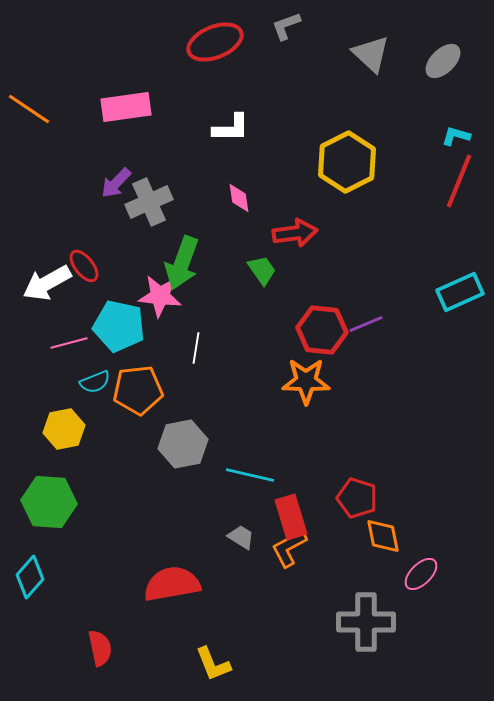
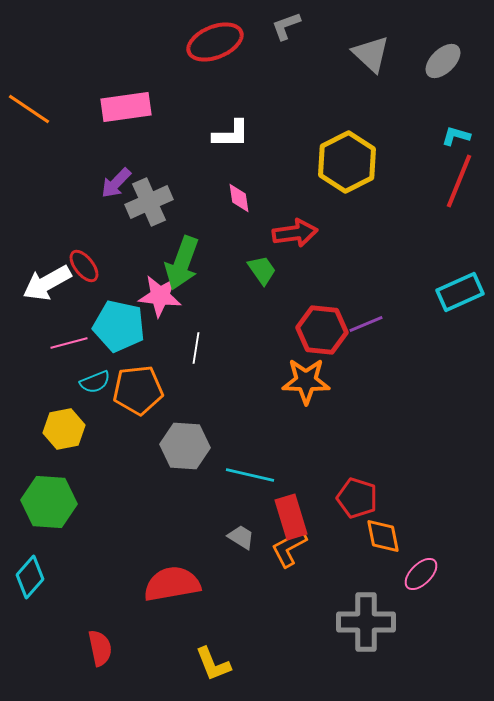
white L-shape at (231, 128): moved 6 px down
gray hexagon at (183, 444): moved 2 px right, 2 px down; rotated 15 degrees clockwise
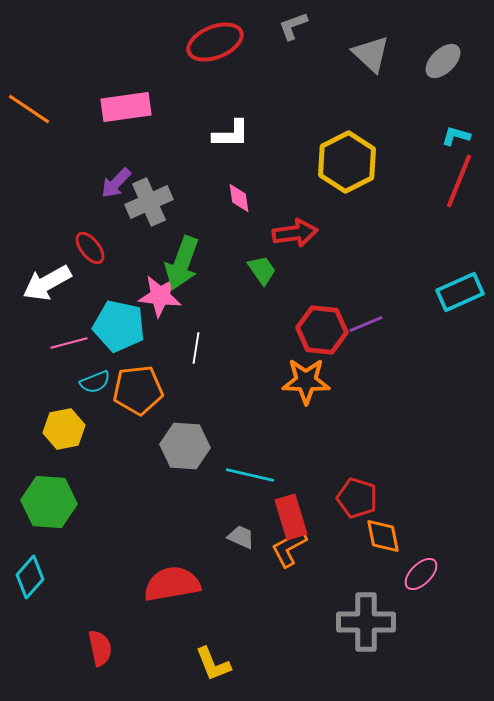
gray L-shape at (286, 26): moved 7 px right
red ellipse at (84, 266): moved 6 px right, 18 px up
gray trapezoid at (241, 537): rotated 8 degrees counterclockwise
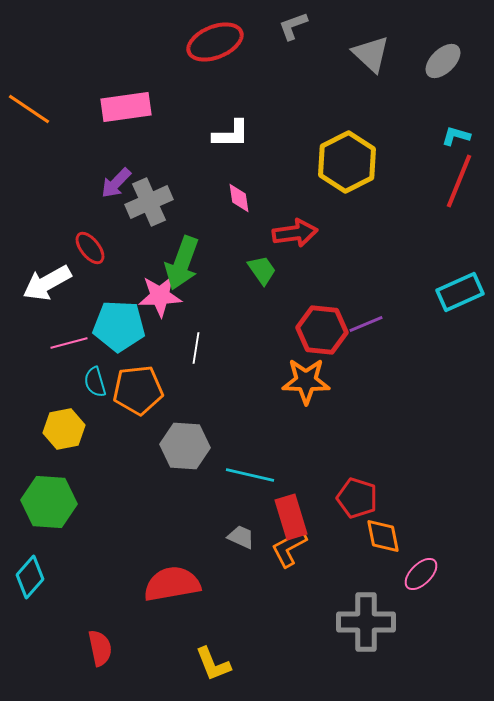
pink star at (160, 296): rotated 9 degrees counterclockwise
cyan pentagon at (119, 326): rotated 9 degrees counterclockwise
cyan semicircle at (95, 382): rotated 96 degrees clockwise
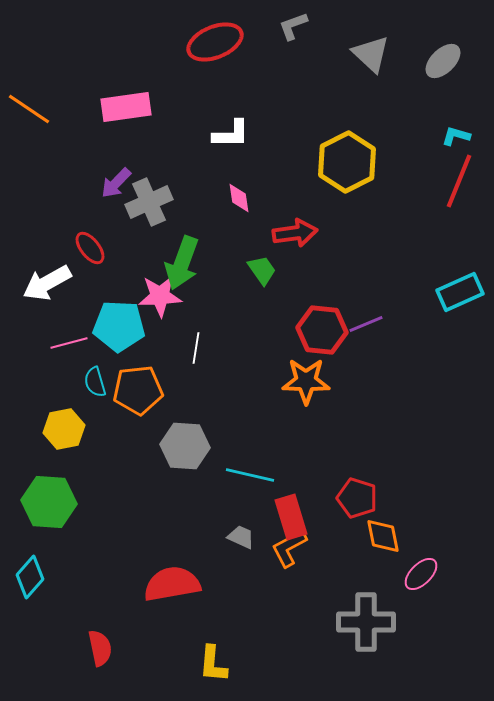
yellow L-shape at (213, 664): rotated 27 degrees clockwise
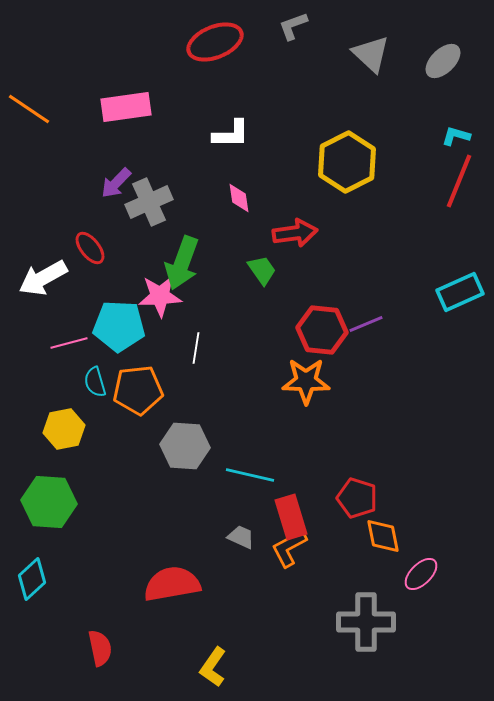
white arrow at (47, 283): moved 4 px left, 5 px up
cyan diamond at (30, 577): moved 2 px right, 2 px down; rotated 6 degrees clockwise
yellow L-shape at (213, 664): moved 3 px down; rotated 30 degrees clockwise
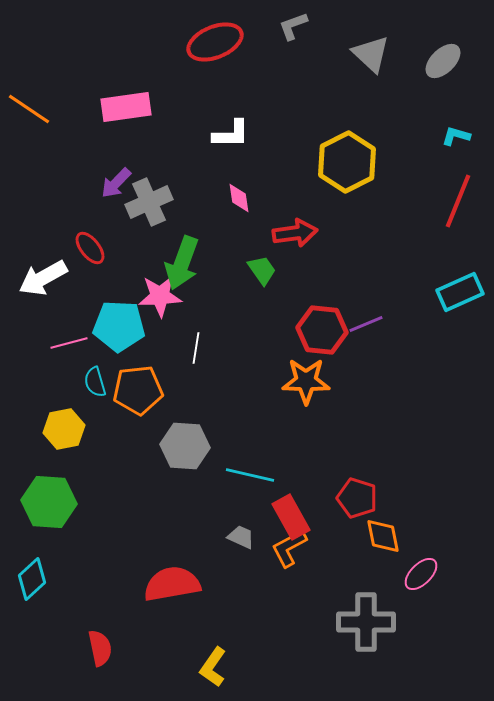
red line at (459, 181): moved 1 px left, 20 px down
red rectangle at (291, 517): rotated 12 degrees counterclockwise
